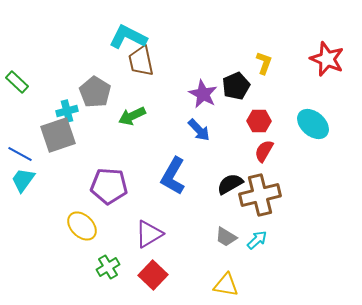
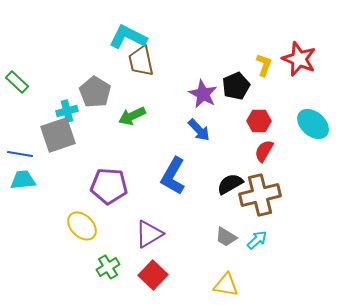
red star: moved 28 px left
yellow L-shape: moved 2 px down
blue line: rotated 20 degrees counterclockwise
cyan trapezoid: rotated 48 degrees clockwise
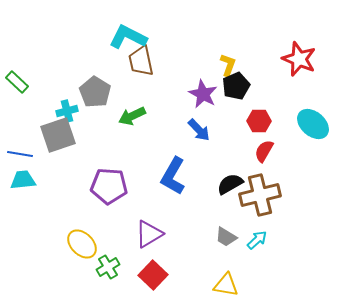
yellow L-shape: moved 36 px left
yellow ellipse: moved 18 px down
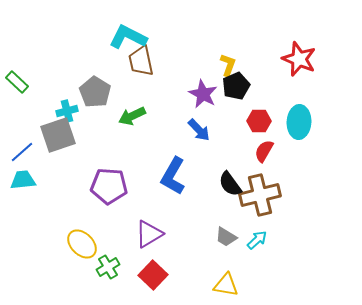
cyan ellipse: moved 14 px left, 2 px up; rotated 52 degrees clockwise
blue line: moved 2 px right, 2 px up; rotated 50 degrees counterclockwise
black semicircle: rotated 96 degrees counterclockwise
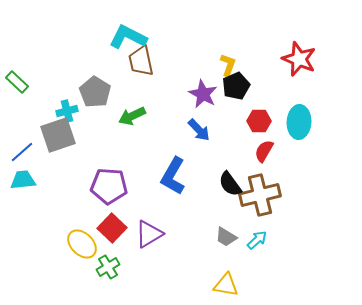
red square: moved 41 px left, 47 px up
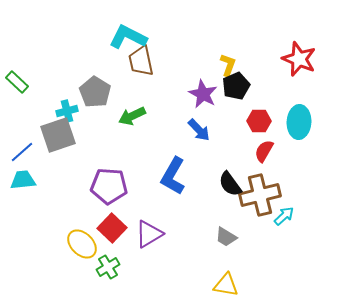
cyan arrow: moved 27 px right, 24 px up
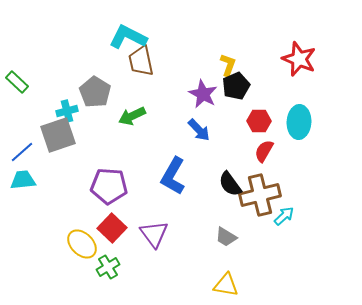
purple triangle: moved 5 px right; rotated 36 degrees counterclockwise
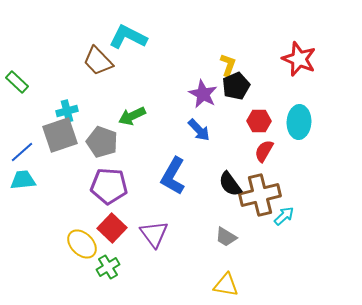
brown trapezoid: moved 43 px left; rotated 32 degrees counterclockwise
gray pentagon: moved 7 px right, 50 px down; rotated 12 degrees counterclockwise
gray square: moved 2 px right
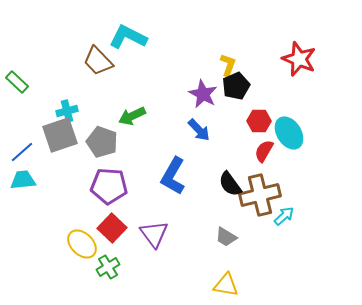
cyan ellipse: moved 10 px left, 11 px down; rotated 36 degrees counterclockwise
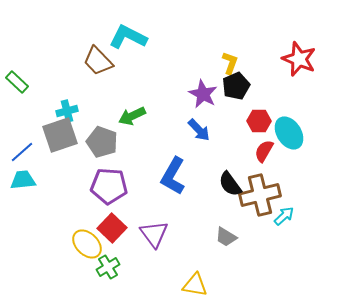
yellow L-shape: moved 2 px right, 2 px up
yellow ellipse: moved 5 px right
yellow triangle: moved 31 px left
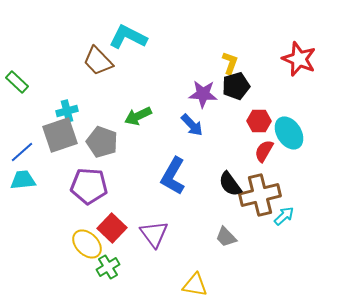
black pentagon: rotated 8 degrees clockwise
purple star: rotated 24 degrees counterclockwise
green arrow: moved 6 px right
blue arrow: moved 7 px left, 5 px up
purple pentagon: moved 20 px left
gray trapezoid: rotated 15 degrees clockwise
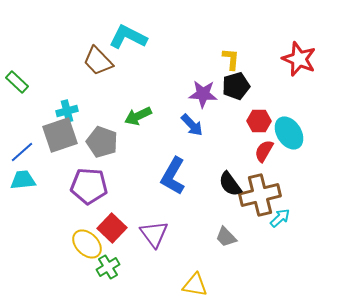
yellow L-shape: moved 1 px right, 4 px up; rotated 15 degrees counterclockwise
cyan arrow: moved 4 px left, 2 px down
